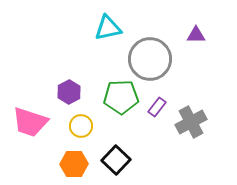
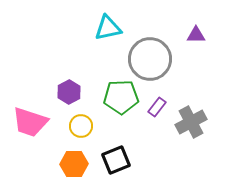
black square: rotated 24 degrees clockwise
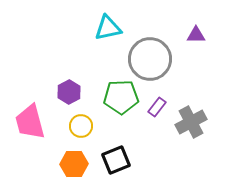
pink trapezoid: rotated 57 degrees clockwise
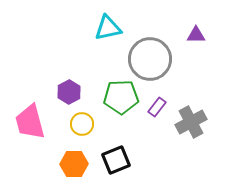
yellow circle: moved 1 px right, 2 px up
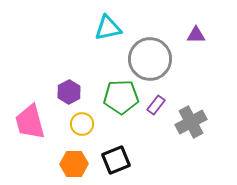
purple rectangle: moved 1 px left, 2 px up
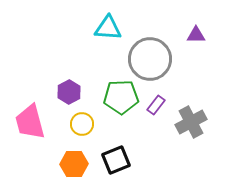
cyan triangle: rotated 16 degrees clockwise
